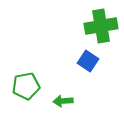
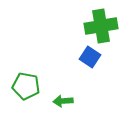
blue square: moved 2 px right, 4 px up
green pentagon: rotated 20 degrees clockwise
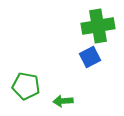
green cross: moved 3 px left
blue square: rotated 30 degrees clockwise
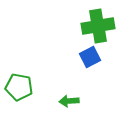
green pentagon: moved 7 px left, 1 px down
green arrow: moved 6 px right
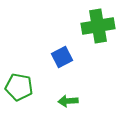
blue square: moved 28 px left
green arrow: moved 1 px left
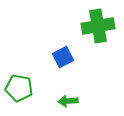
blue square: moved 1 px right
green pentagon: moved 1 px down
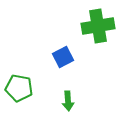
green arrow: rotated 90 degrees counterclockwise
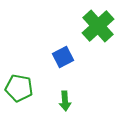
green cross: rotated 32 degrees counterclockwise
green arrow: moved 3 px left
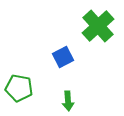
green arrow: moved 3 px right
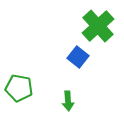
blue square: moved 15 px right; rotated 25 degrees counterclockwise
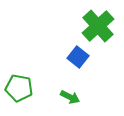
green arrow: moved 2 px right, 4 px up; rotated 60 degrees counterclockwise
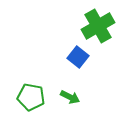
green cross: rotated 12 degrees clockwise
green pentagon: moved 12 px right, 9 px down
